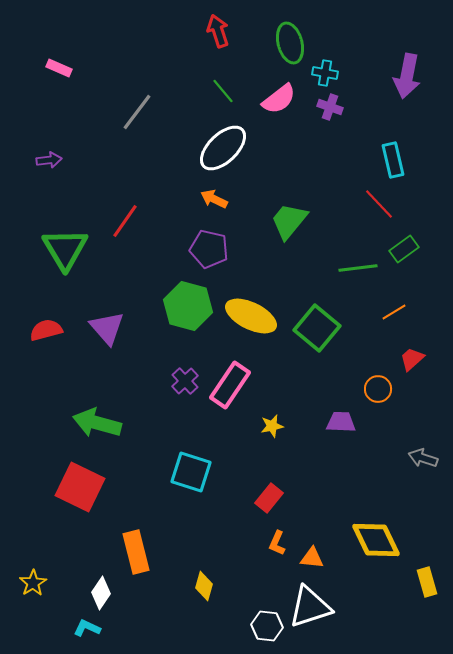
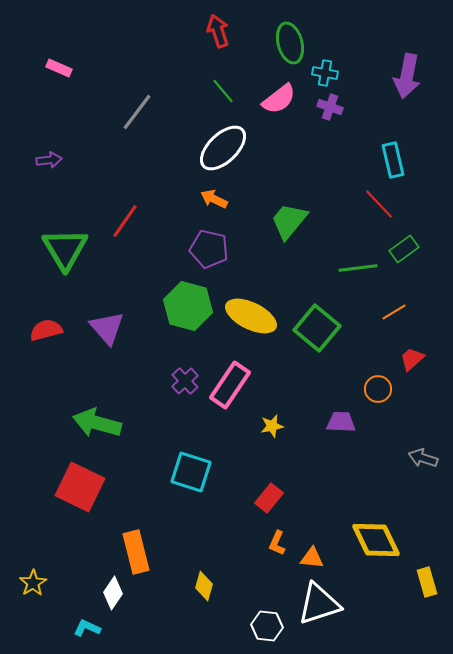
white diamond at (101, 593): moved 12 px right
white triangle at (310, 607): moved 9 px right, 3 px up
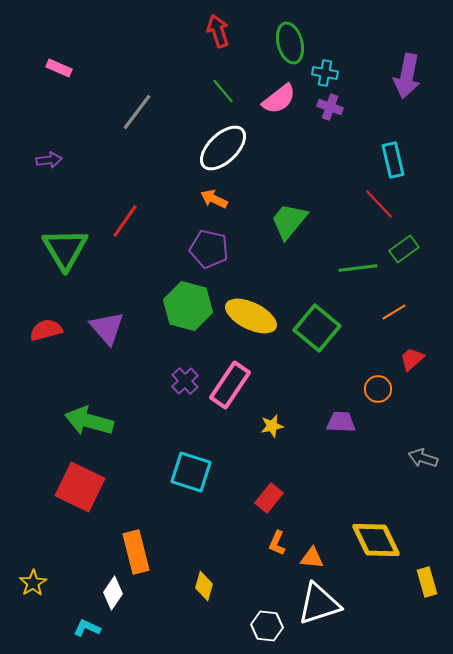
green arrow at (97, 423): moved 8 px left, 2 px up
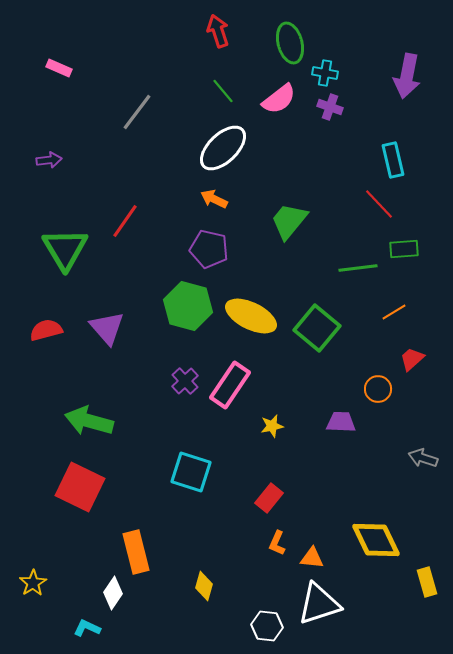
green rectangle at (404, 249): rotated 32 degrees clockwise
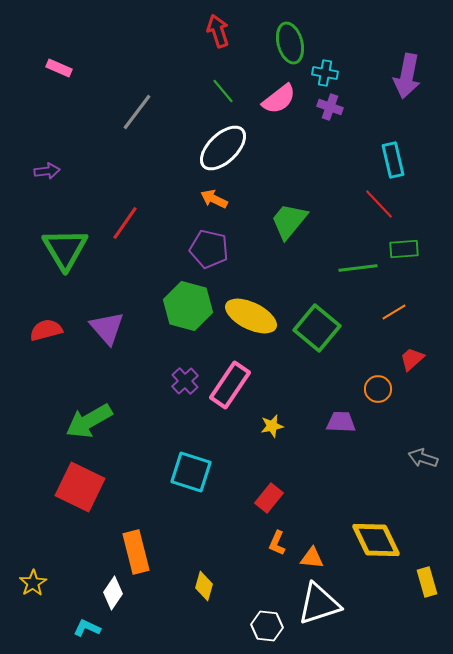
purple arrow at (49, 160): moved 2 px left, 11 px down
red line at (125, 221): moved 2 px down
green arrow at (89, 421): rotated 45 degrees counterclockwise
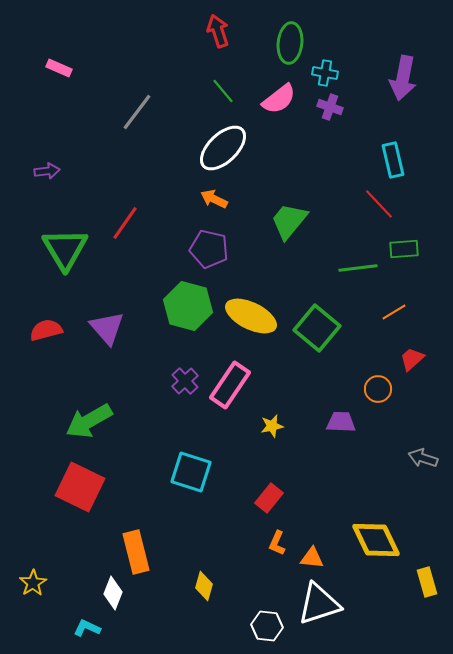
green ellipse at (290, 43): rotated 21 degrees clockwise
purple arrow at (407, 76): moved 4 px left, 2 px down
white diamond at (113, 593): rotated 12 degrees counterclockwise
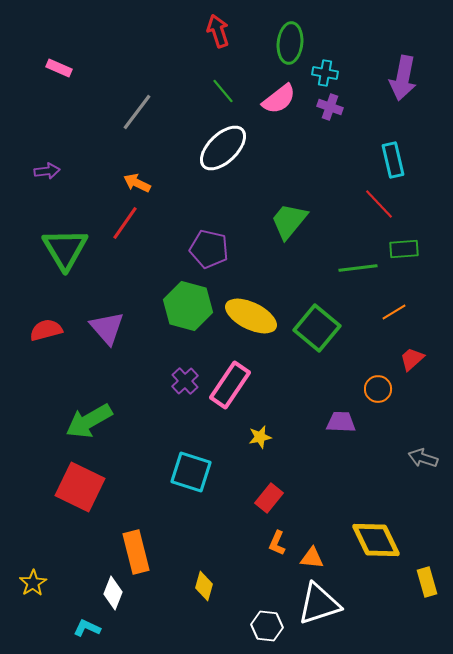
orange arrow at (214, 199): moved 77 px left, 16 px up
yellow star at (272, 426): moved 12 px left, 11 px down
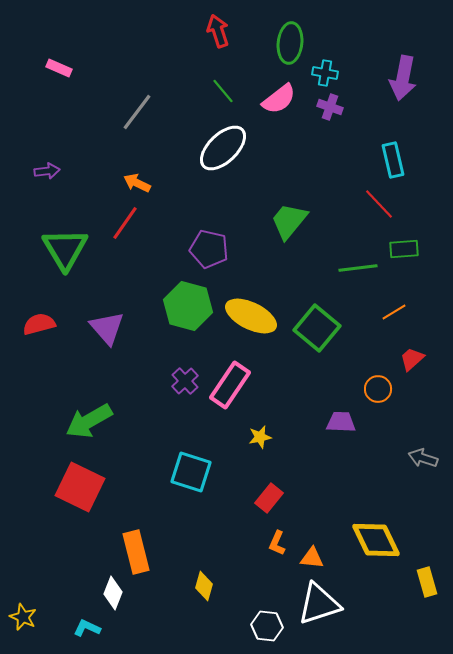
red semicircle at (46, 330): moved 7 px left, 6 px up
yellow star at (33, 583): moved 10 px left, 34 px down; rotated 16 degrees counterclockwise
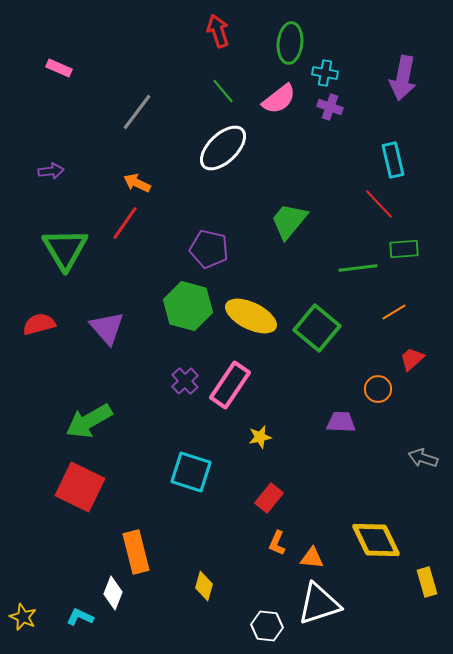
purple arrow at (47, 171): moved 4 px right
cyan L-shape at (87, 628): moved 7 px left, 11 px up
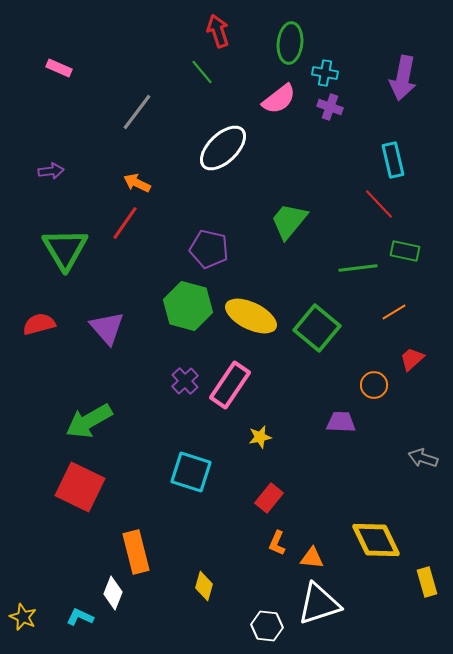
green line at (223, 91): moved 21 px left, 19 px up
green rectangle at (404, 249): moved 1 px right, 2 px down; rotated 16 degrees clockwise
orange circle at (378, 389): moved 4 px left, 4 px up
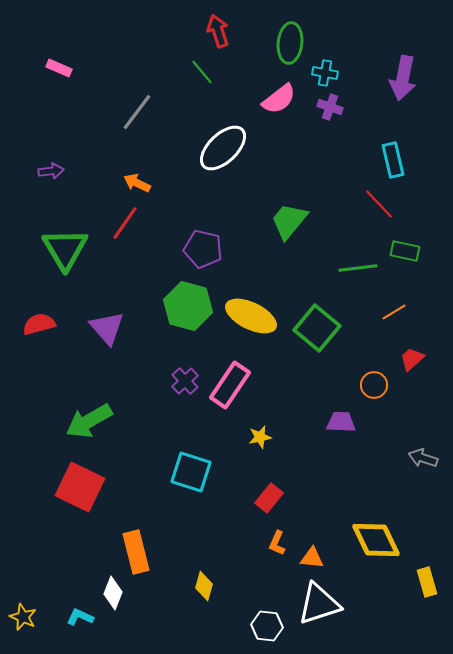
purple pentagon at (209, 249): moved 6 px left
